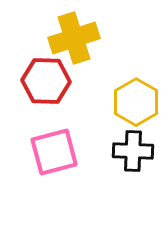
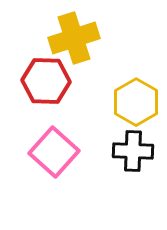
pink square: rotated 33 degrees counterclockwise
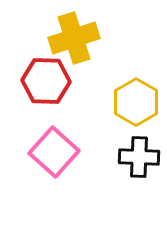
black cross: moved 6 px right, 6 px down
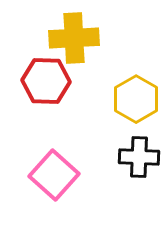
yellow cross: rotated 15 degrees clockwise
yellow hexagon: moved 3 px up
pink square: moved 23 px down
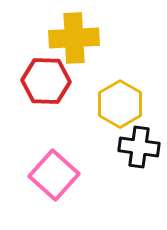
yellow hexagon: moved 16 px left, 5 px down
black cross: moved 10 px up; rotated 6 degrees clockwise
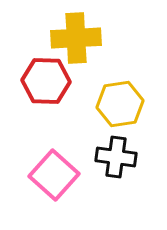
yellow cross: moved 2 px right
yellow hexagon: rotated 21 degrees clockwise
black cross: moved 23 px left, 10 px down
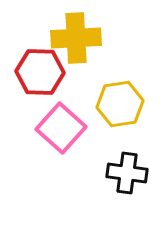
red hexagon: moved 6 px left, 9 px up
black cross: moved 11 px right, 16 px down
pink square: moved 7 px right, 47 px up
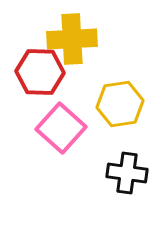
yellow cross: moved 4 px left, 1 px down
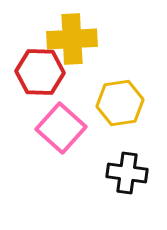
yellow hexagon: moved 1 px up
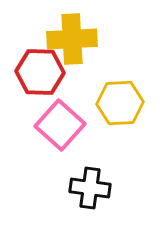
yellow hexagon: rotated 6 degrees clockwise
pink square: moved 1 px left, 3 px up
black cross: moved 37 px left, 15 px down
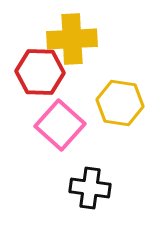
yellow hexagon: rotated 12 degrees clockwise
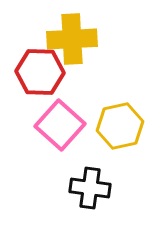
yellow hexagon: moved 23 px down; rotated 21 degrees counterclockwise
